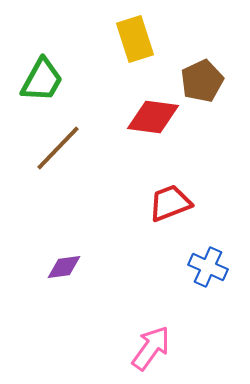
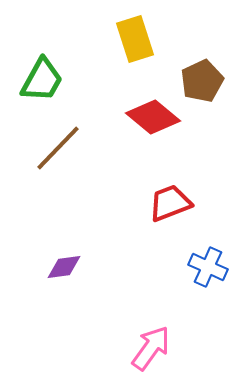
red diamond: rotated 32 degrees clockwise
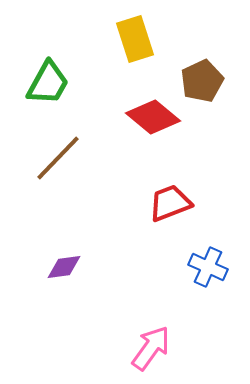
green trapezoid: moved 6 px right, 3 px down
brown line: moved 10 px down
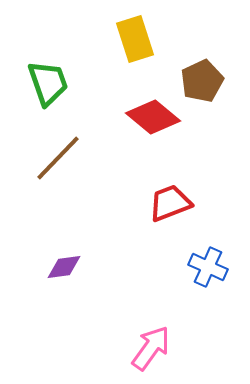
green trapezoid: rotated 48 degrees counterclockwise
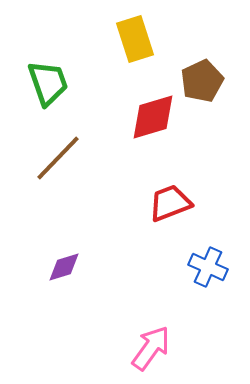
red diamond: rotated 56 degrees counterclockwise
purple diamond: rotated 9 degrees counterclockwise
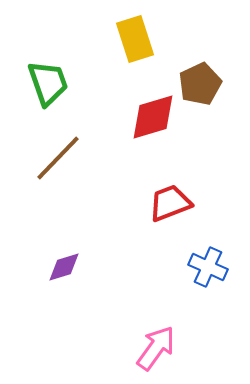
brown pentagon: moved 2 px left, 3 px down
pink arrow: moved 5 px right
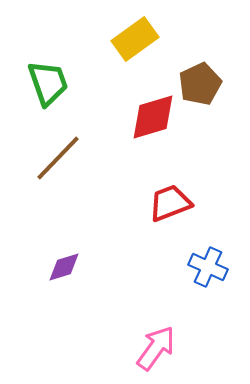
yellow rectangle: rotated 72 degrees clockwise
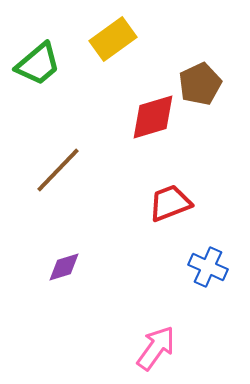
yellow rectangle: moved 22 px left
green trapezoid: moved 10 px left, 19 px up; rotated 69 degrees clockwise
brown line: moved 12 px down
